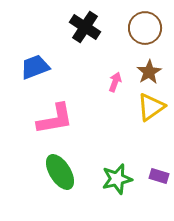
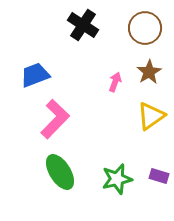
black cross: moved 2 px left, 2 px up
blue trapezoid: moved 8 px down
yellow triangle: moved 9 px down
pink L-shape: rotated 36 degrees counterclockwise
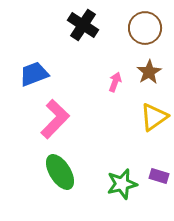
blue trapezoid: moved 1 px left, 1 px up
yellow triangle: moved 3 px right, 1 px down
green star: moved 5 px right, 5 px down
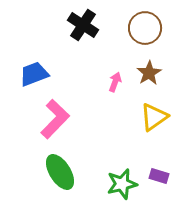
brown star: moved 1 px down
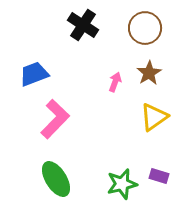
green ellipse: moved 4 px left, 7 px down
